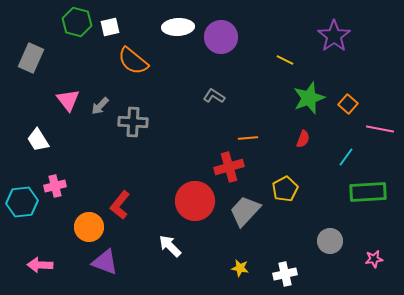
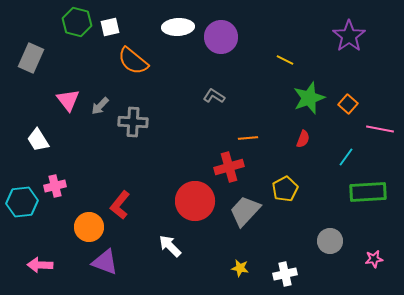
purple star: moved 15 px right
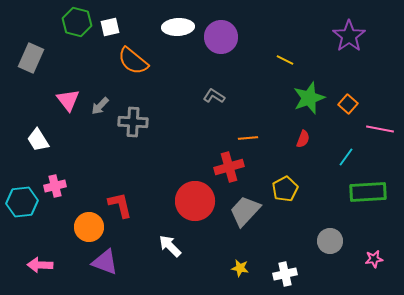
red L-shape: rotated 128 degrees clockwise
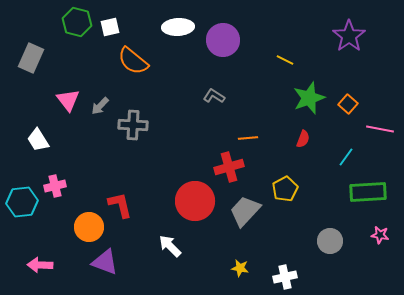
purple circle: moved 2 px right, 3 px down
gray cross: moved 3 px down
pink star: moved 6 px right, 24 px up; rotated 18 degrees clockwise
white cross: moved 3 px down
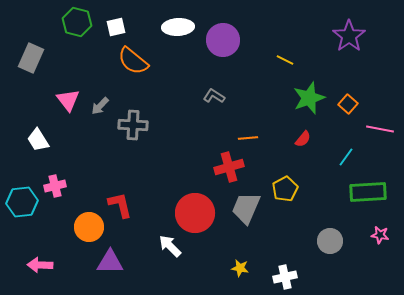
white square: moved 6 px right
red semicircle: rotated 18 degrees clockwise
red circle: moved 12 px down
gray trapezoid: moved 1 px right, 3 px up; rotated 20 degrees counterclockwise
purple triangle: moved 5 px right; rotated 20 degrees counterclockwise
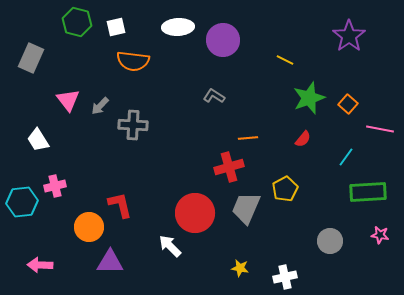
orange semicircle: rotated 32 degrees counterclockwise
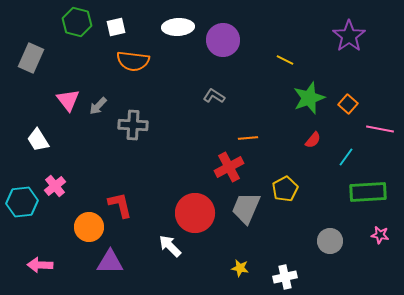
gray arrow: moved 2 px left
red semicircle: moved 10 px right, 1 px down
red cross: rotated 12 degrees counterclockwise
pink cross: rotated 25 degrees counterclockwise
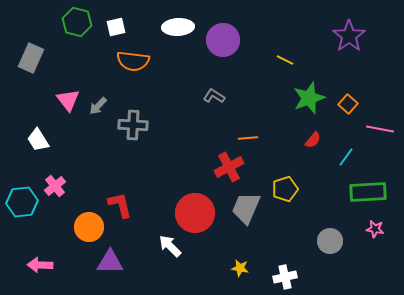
yellow pentagon: rotated 10 degrees clockwise
pink star: moved 5 px left, 6 px up
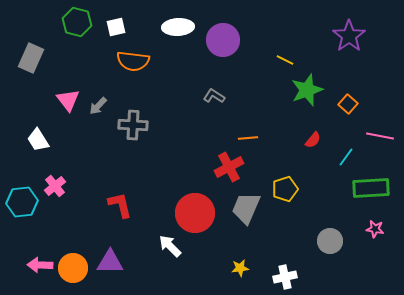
green star: moved 2 px left, 8 px up
pink line: moved 7 px down
green rectangle: moved 3 px right, 4 px up
orange circle: moved 16 px left, 41 px down
yellow star: rotated 18 degrees counterclockwise
